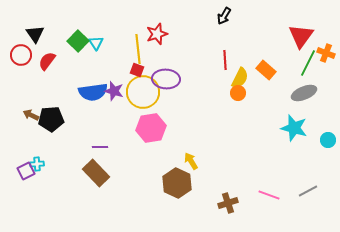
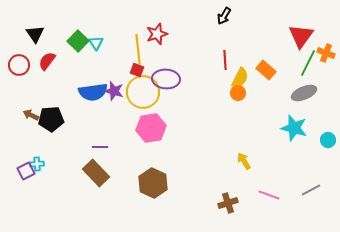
red circle: moved 2 px left, 10 px down
yellow arrow: moved 53 px right
brown hexagon: moved 24 px left
gray line: moved 3 px right, 1 px up
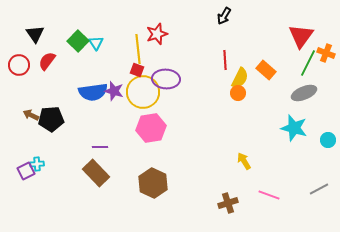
gray line: moved 8 px right, 1 px up
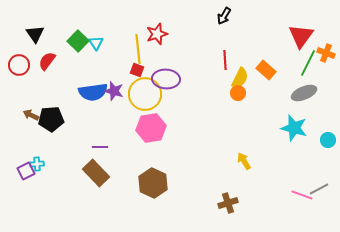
yellow circle: moved 2 px right, 2 px down
pink line: moved 33 px right
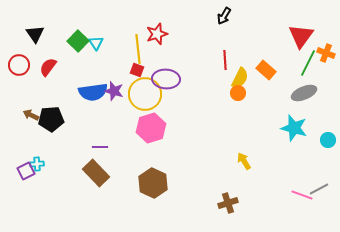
red semicircle: moved 1 px right, 6 px down
pink hexagon: rotated 8 degrees counterclockwise
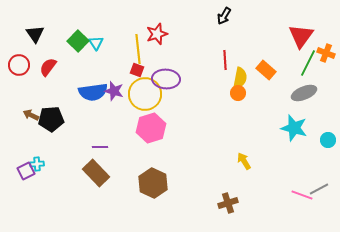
yellow semicircle: rotated 15 degrees counterclockwise
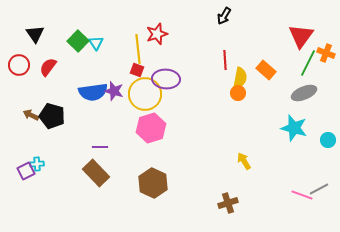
black pentagon: moved 1 px right, 3 px up; rotated 20 degrees clockwise
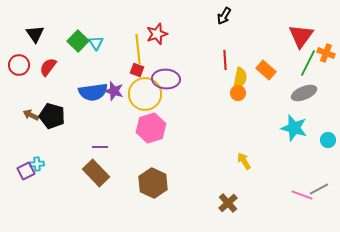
brown cross: rotated 24 degrees counterclockwise
